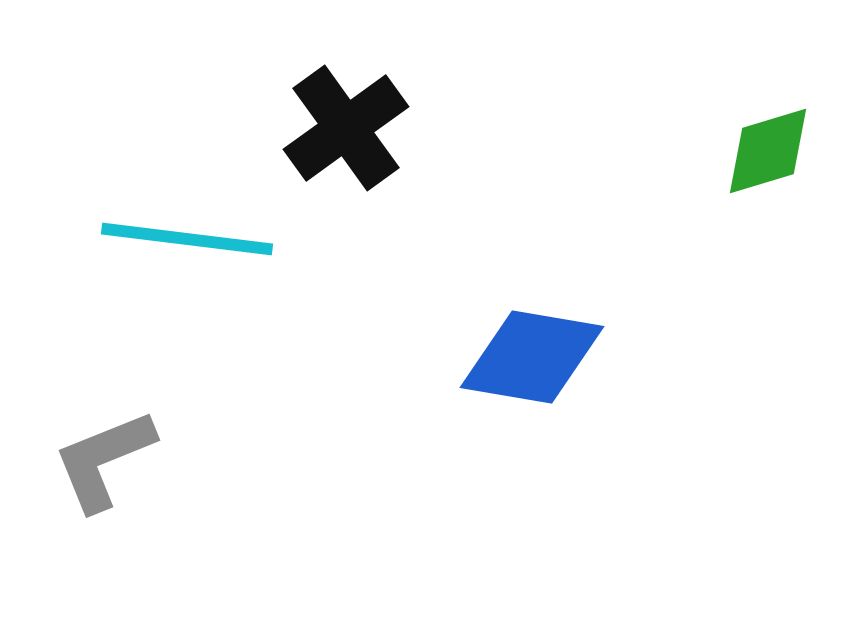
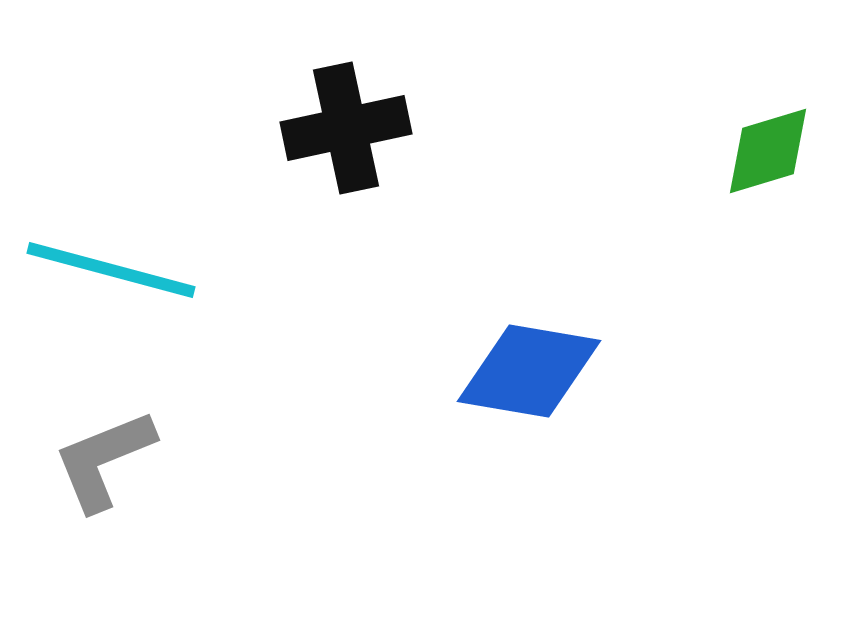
black cross: rotated 24 degrees clockwise
cyan line: moved 76 px left, 31 px down; rotated 8 degrees clockwise
blue diamond: moved 3 px left, 14 px down
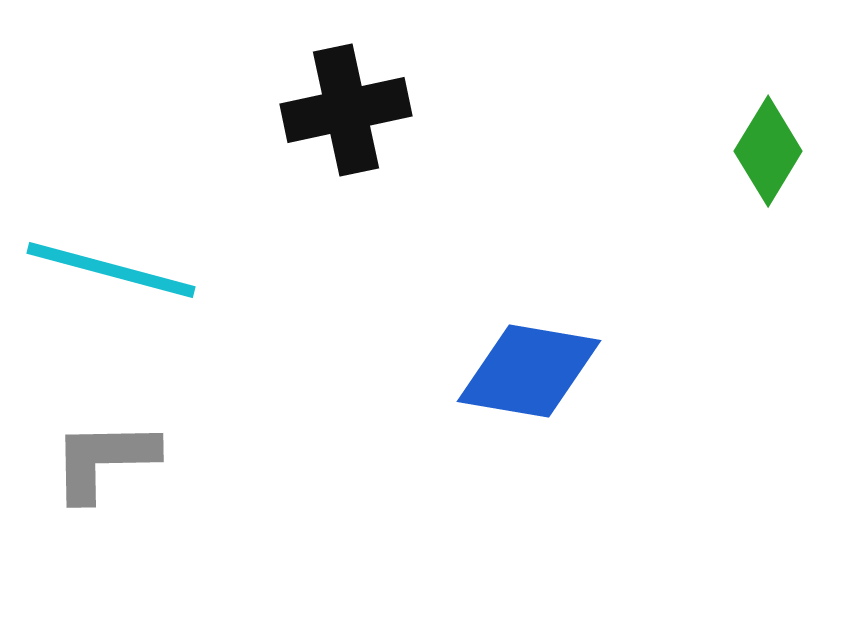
black cross: moved 18 px up
green diamond: rotated 42 degrees counterclockwise
gray L-shape: rotated 21 degrees clockwise
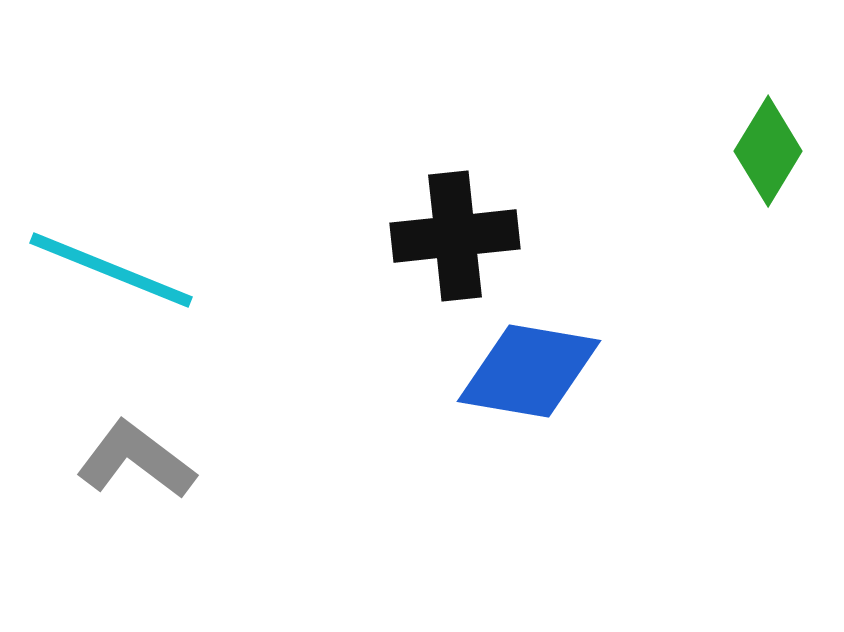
black cross: moved 109 px right, 126 px down; rotated 6 degrees clockwise
cyan line: rotated 7 degrees clockwise
gray L-shape: moved 32 px right; rotated 38 degrees clockwise
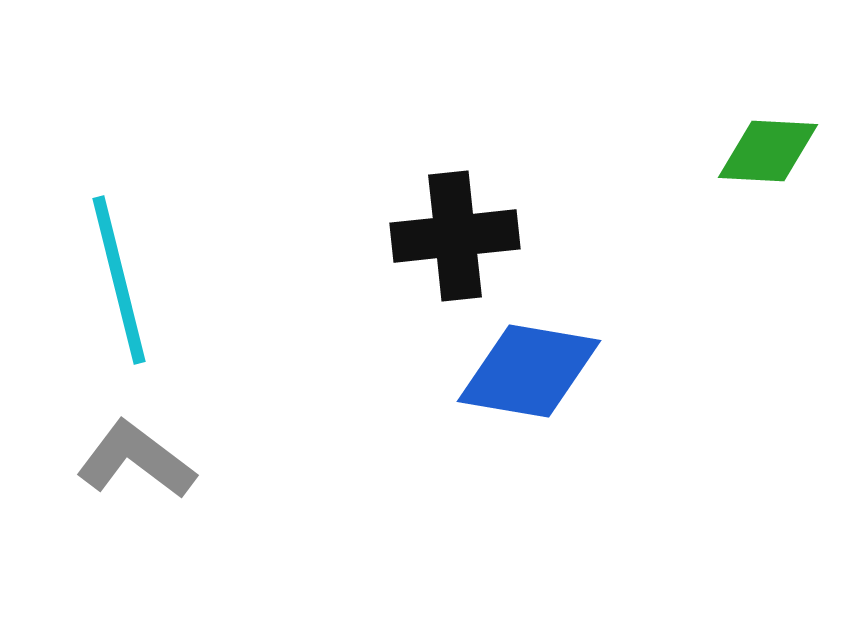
green diamond: rotated 62 degrees clockwise
cyan line: moved 8 px right, 10 px down; rotated 54 degrees clockwise
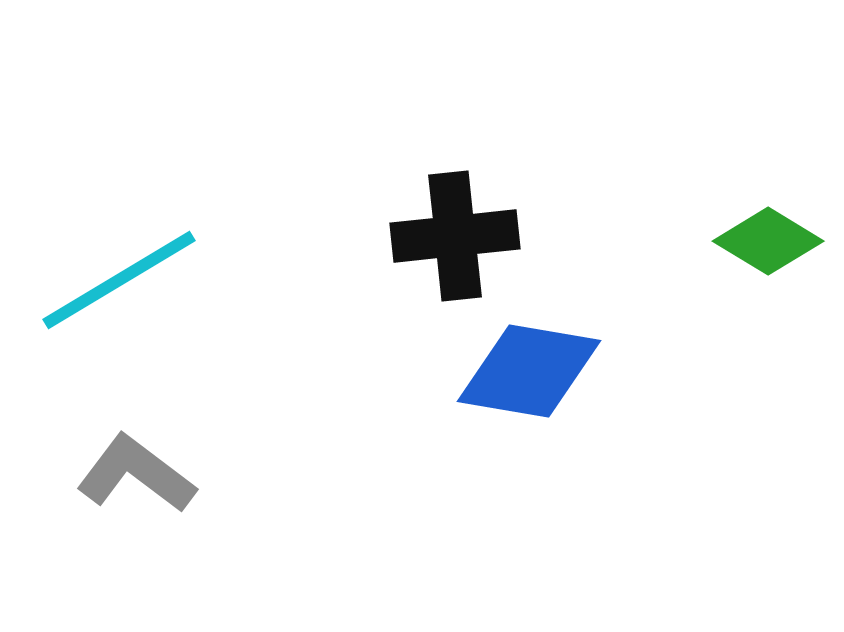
green diamond: moved 90 px down; rotated 28 degrees clockwise
cyan line: rotated 73 degrees clockwise
gray L-shape: moved 14 px down
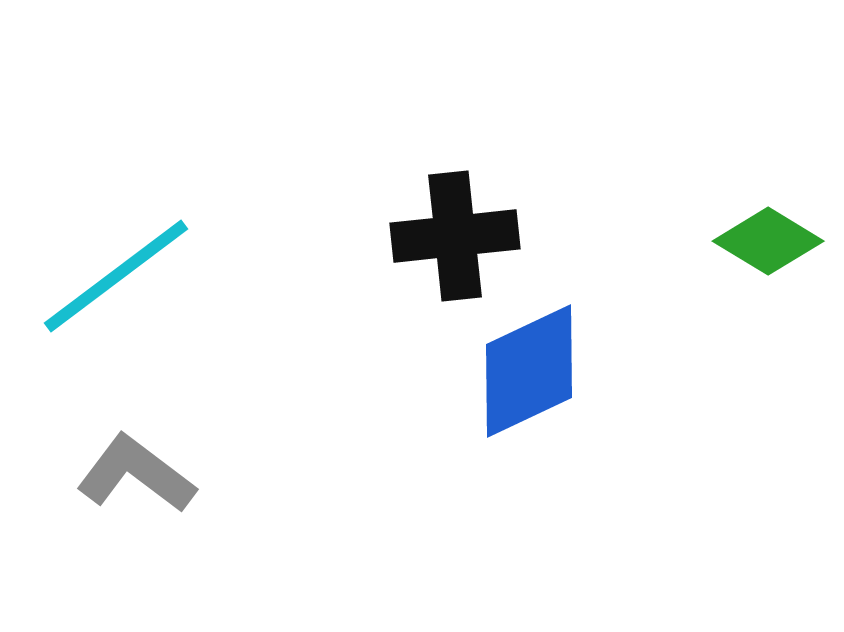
cyan line: moved 3 px left, 4 px up; rotated 6 degrees counterclockwise
blue diamond: rotated 35 degrees counterclockwise
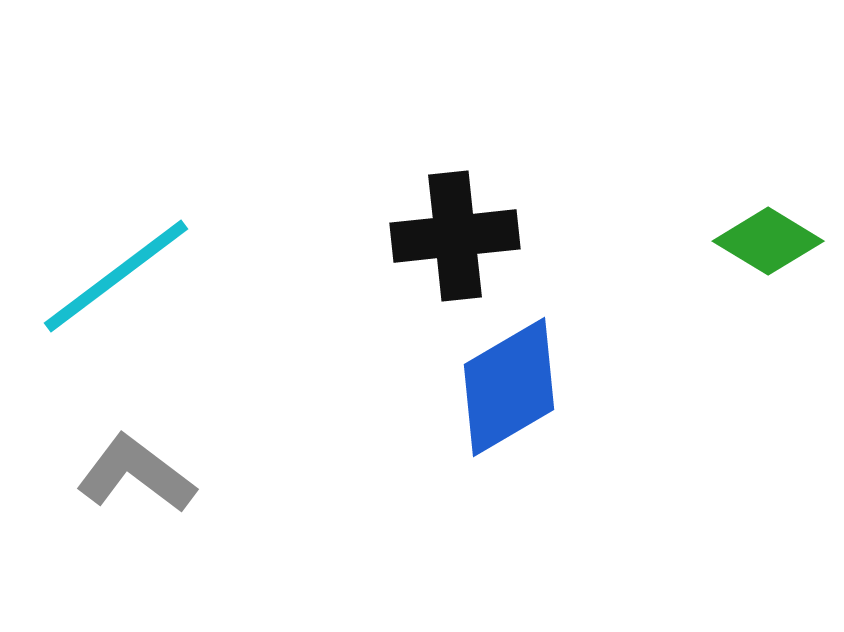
blue diamond: moved 20 px left, 16 px down; rotated 5 degrees counterclockwise
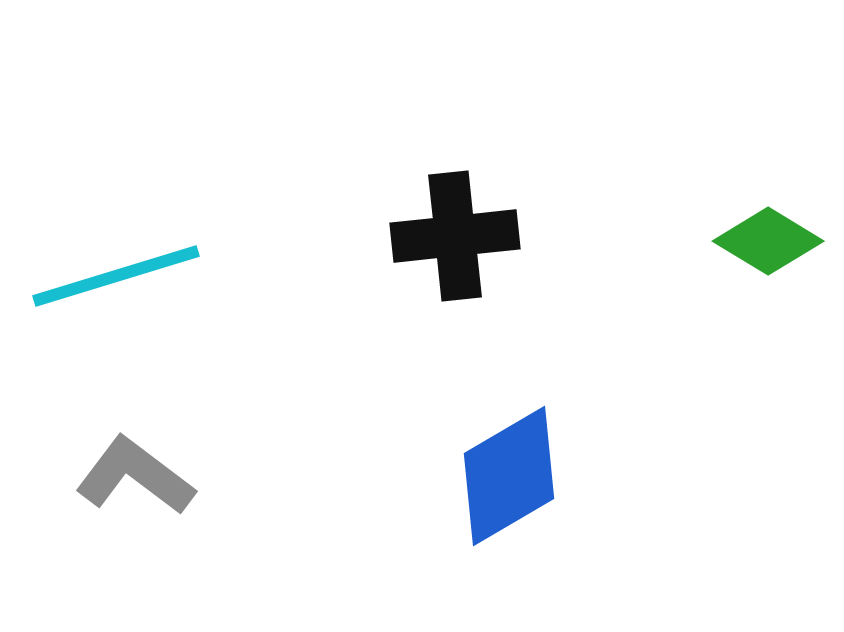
cyan line: rotated 20 degrees clockwise
blue diamond: moved 89 px down
gray L-shape: moved 1 px left, 2 px down
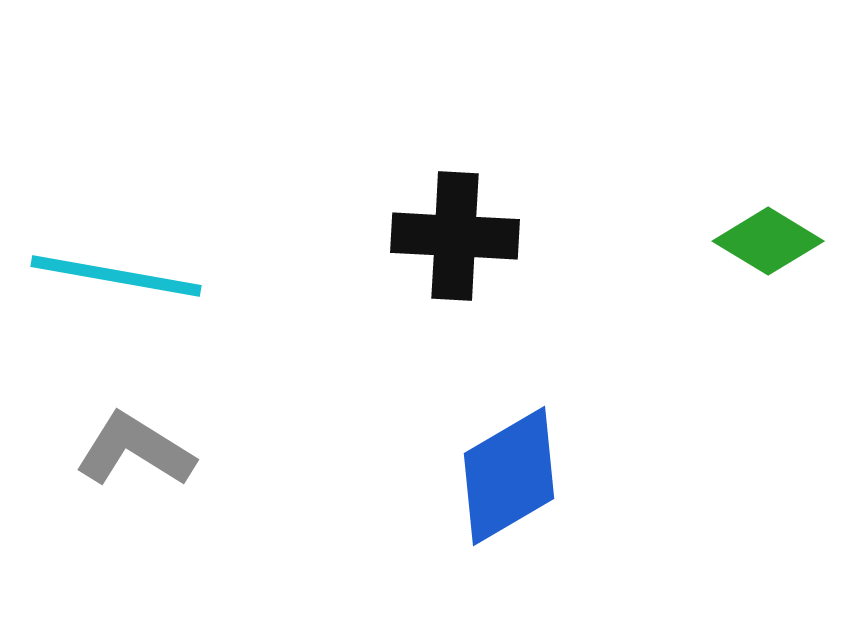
black cross: rotated 9 degrees clockwise
cyan line: rotated 27 degrees clockwise
gray L-shape: moved 26 px up; rotated 5 degrees counterclockwise
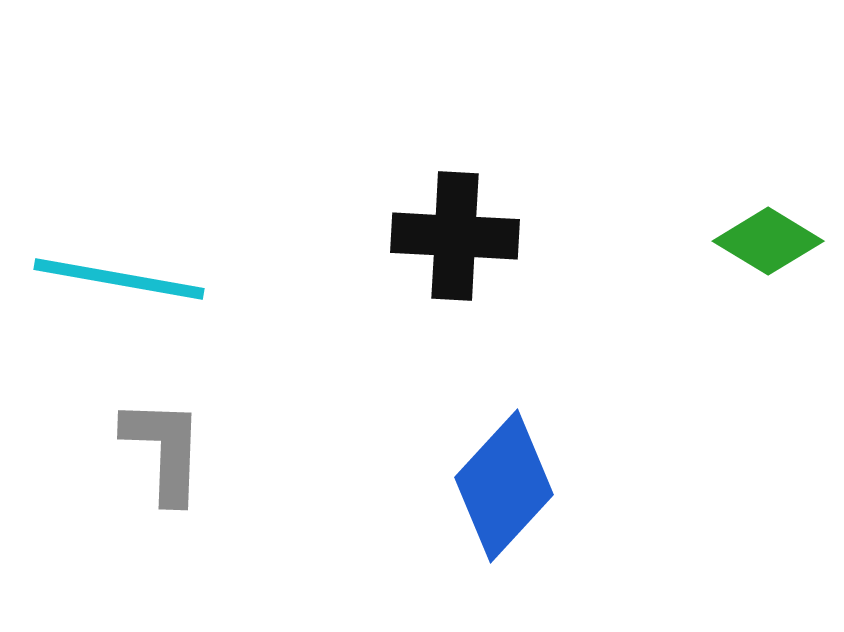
cyan line: moved 3 px right, 3 px down
gray L-shape: moved 29 px right; rotated 60 degrees clockwise
blue diamond: moved 5 px left, 10 px down; rotated 17 degrees counterclockwise
